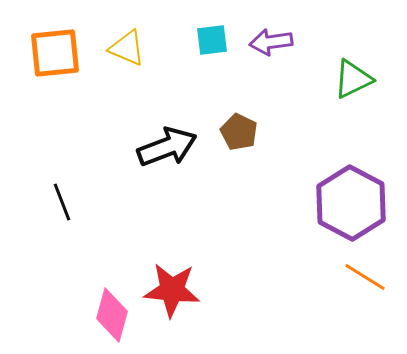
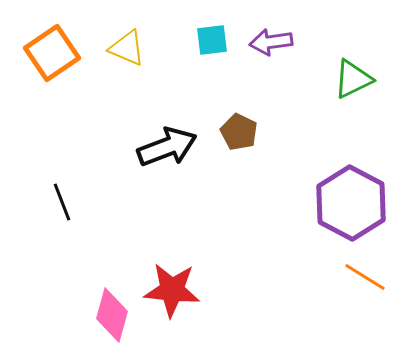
orange square: moved 3 px left; rotated 28 degrees counterclockwise
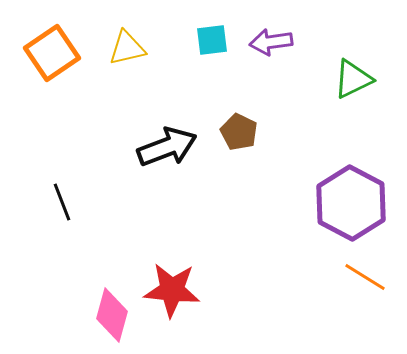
yellow triangle: rotated 36 degrees counterclockwise
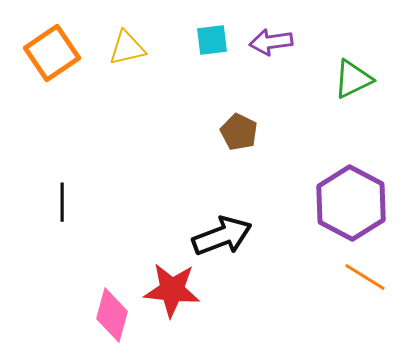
black arrow: moved 55 px right, 89 px down
black line: rotated 21 degrees clockwise
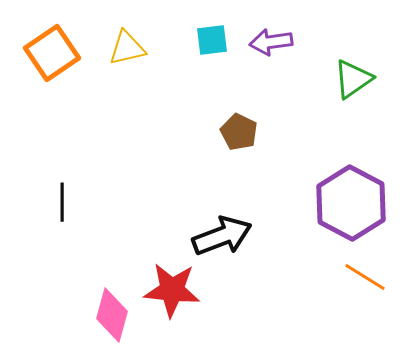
green triangle: rotated 9 degrees counterclockwise
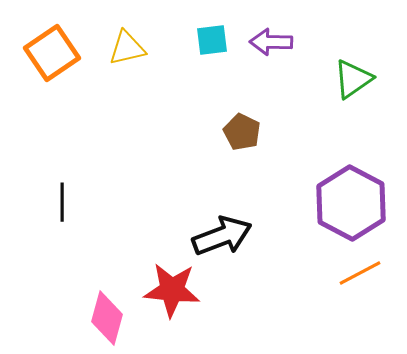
purple arrow: rotated 9 degrees clockwise
brown pentagon: moved 3 px right
orange line: moved 5 px left, 4 px up; rotated 60 degrees counterclockwise
pink diamond: moved 5 px left, 3 px down
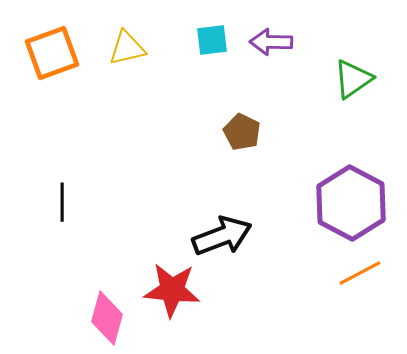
orange square: rotated 14 degrees clockwise
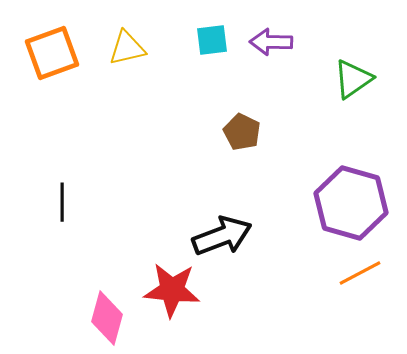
purple hexagon: rotated 12 degrees counterclockwise
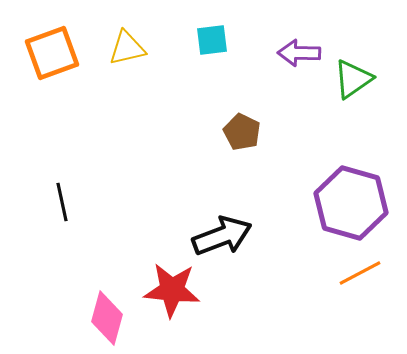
purple arrow: moved 28 px right, 11 px down
black line: rotated 12 degrees counterclockwise
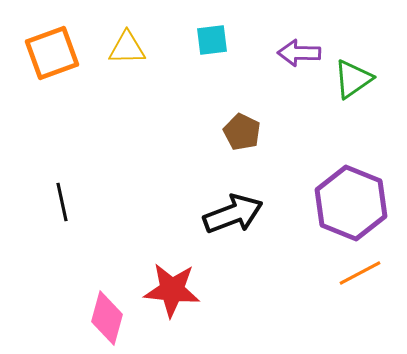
yellow triangle: rotated 12 degrees clockwise
purple hexagon: rotated 6 degrees clockwise
black arrow: moved 11 px right, 22 px up
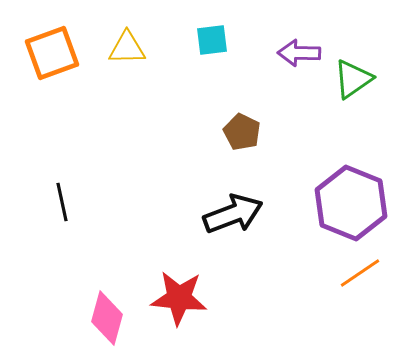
orange line: rotated 6 degrees counterclockwise
red star: moved 7 px right, 8 px down
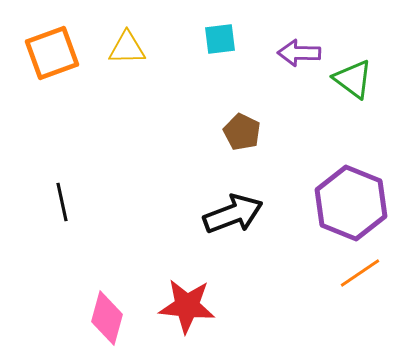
cyan square: moved 8 px right, 1 px up
green triangle: rotated 48 degrees counterclockwise
red star: moved 8 px right, 8 px down
